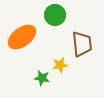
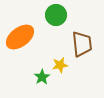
green circle: moved 1 px right
orange ellipse: moved 2 px left
green star: moved 1 px up; rotated 28 degrees clockwise
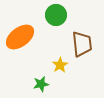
yellow star: rotated 21 degrees counterclockwise
green star: moved 1 px left, 7 px down; rotated 21 degrees clockwise
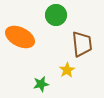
orange ellipse: rotated 64 degrees clockwise
yellow star: moved 7 px right, 5 px down
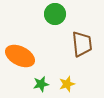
green circle: moved 1 px left, 1 px up
orange ellipse: moved 19 px down
yellow star: moved 14 px down; rotated 14 degrees clockwise
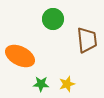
green circle: moved 2 px left, 5 px down
brown trapezoid: moved 5 px right, 4 px up
green star: rotated 14 degrees clockwise
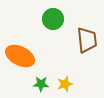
yellow star: moved 2 px left
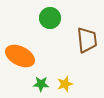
green circle: moved 3 px left, 1 px up
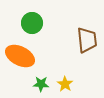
green circle: moved 18 px left, 5 px down
yellow star: rotated 21 degrees counterclockwise
